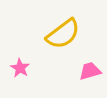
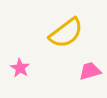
yellow semicircle: moved 3 px right, 1 px up
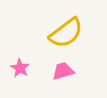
pink trapezoid: moved 27 px left
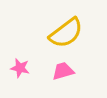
pink star: rotated 18 degrees counterclockwise
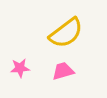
pink star: rotated 18 degrees counterclockwise
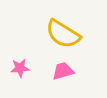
yellow semicircle: moved 3 px left, 1 px down; rotated 69 degrees clockwise
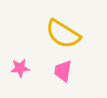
pink trapezoid: rotated 65 degrees counterclockwise
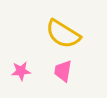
pink star: moved 1 px right, 3 px down
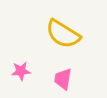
pink trapezoid: moved 8 px down
